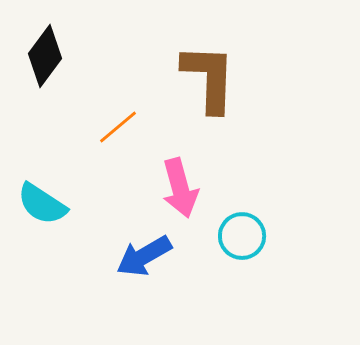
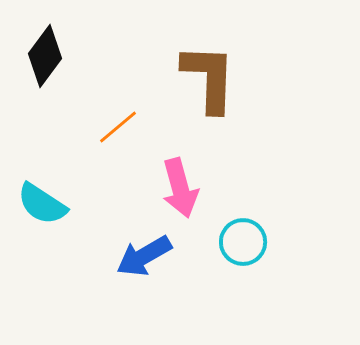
cyan circle: moved 1 px right, 6 px down
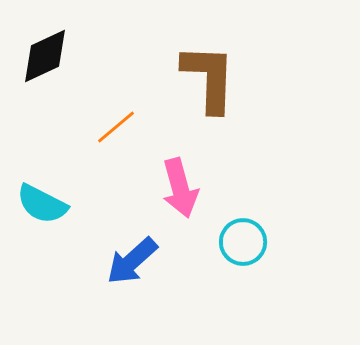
black diamond: rotated 28 degrees clockwise
orange line: moved 2 px left
cyan semicircle: rotated 6 degrees counterclockwise
blue arrow: moved 12 px left, 5 px down; rotated 12 degrees counterclockwise
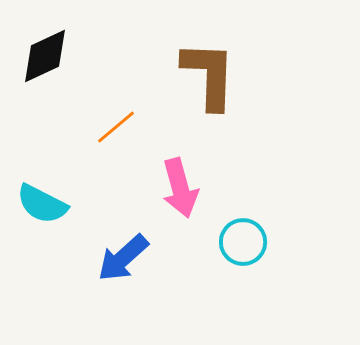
brown L-shape: moved 3 px up
blue arrow: moved 9 px left, 3 px up
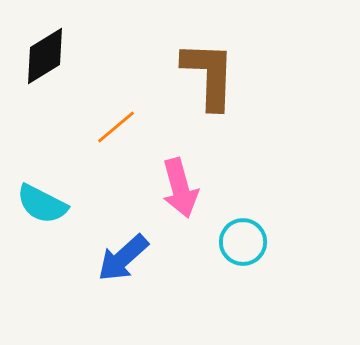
black diamond: rotated 6 degrees counterclockwise
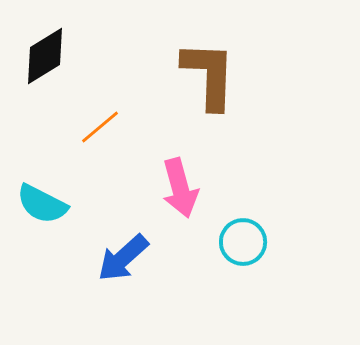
orange line: moved 16 px left
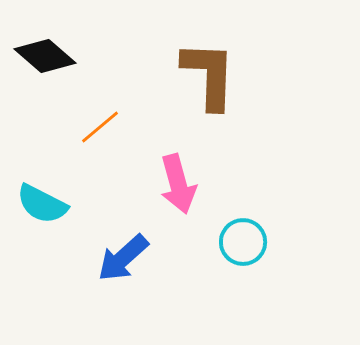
black diamond: rotated 72 degrees clockwise
pink arrow: moved 2 px left, 4 px up
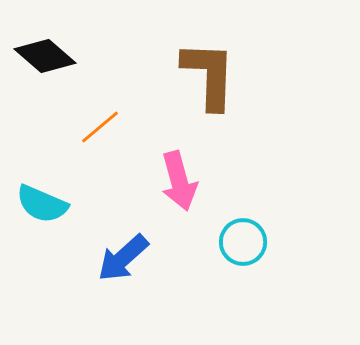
pink arrow: moved 1 px right, 3 px up
cyan semicircle: rotated 4 degrees counterclockwise
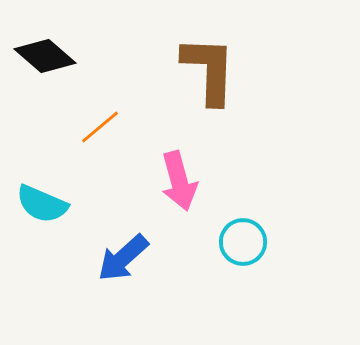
brown L-shape: moved 5 px up
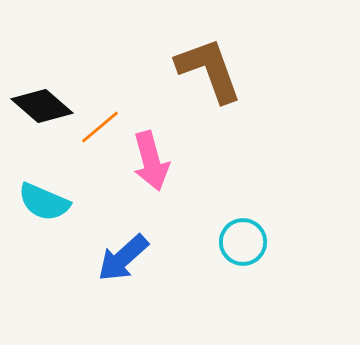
black diamond: moved 3 px left, 50 px down
brown L-shape: rotated 22 degrees counterclockwise
pink arrow: moved 28 px left, 20 px up
cyan semicircle: moved 2 px right, 2 px up
